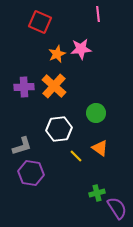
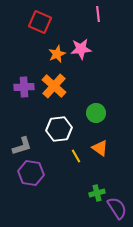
yellow line: rotated 16 degrees clockwise
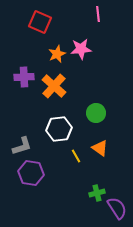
purple cross: moved 10 px up
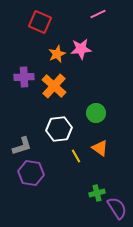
pink line: rotated 70 degrees clockwise
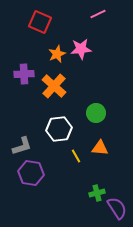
purple cross: moved 3 px up
orange triangle: rotated 30 degrees counterclockwise
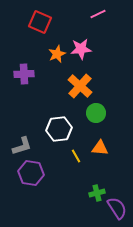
orange cross: moved 26 px right
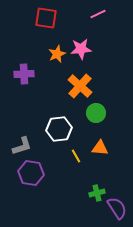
red square: moved 6 px right, 4 px up; rotated 15 degrees counterclockwise
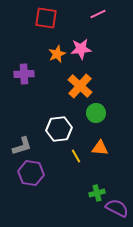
purple semicircle: rotated 30 degrees counterclockwise
